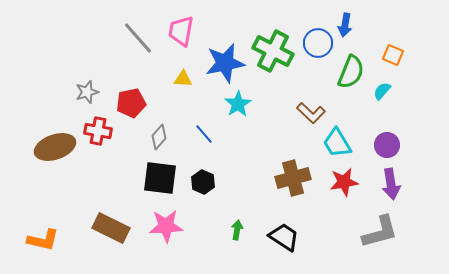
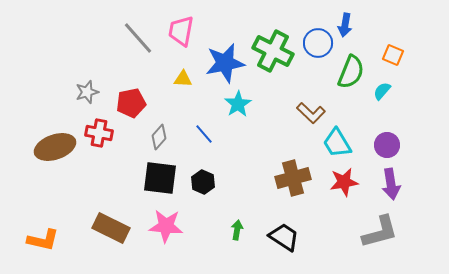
red cross: moved 1 px right, 2 px down
pink star: rotated 8 degrees clockwise
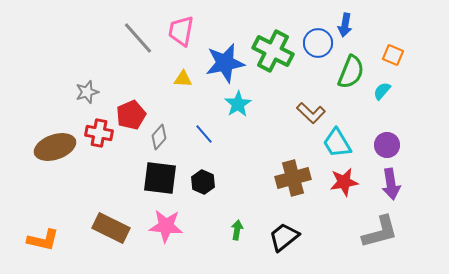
red pentagon: moved 12 px down; rotated 12 degrees counterclockwise
black trapezoid: rotated 72 degrees counterclockwise
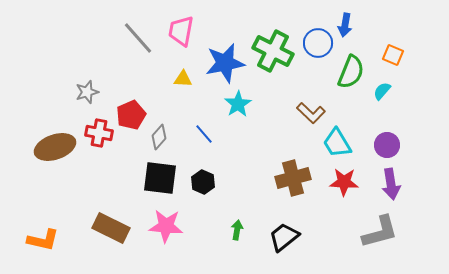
red star: rotated 12 degrees clockwise
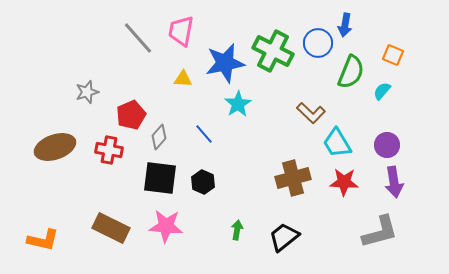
red cross: moved 10 px right, 17 px down
purple arrow: moved 3 px right, 2 px up
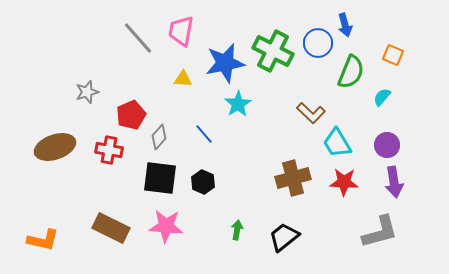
blue arrow: rotated 25 degrees counterclockwise
cyan semicircle: moved 6 px down
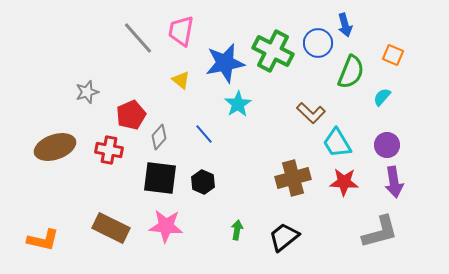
yellow triangle: moved 2 px left, 1 px down; rotated 36 degrees clockwise
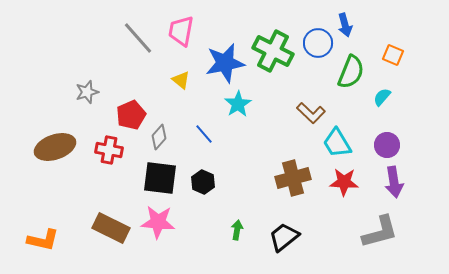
pink star: moved 8 px left, 4 px up
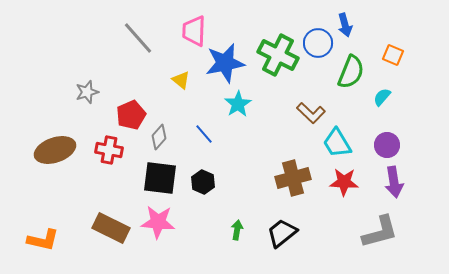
pink trapezoid: moved 13 px right; rotated 8 degrees counterclockwise
green cross: moved 5 px right, 4 px down
brown ellipse: moved 3 px down
black trapezoid: moved 2 px left, 4 px up
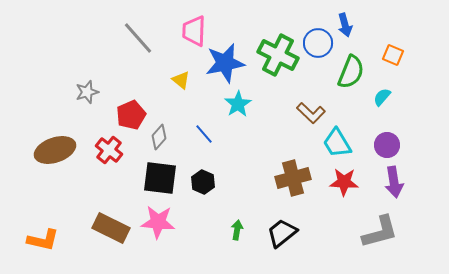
red cross: rotated 28 degrees clockwise
